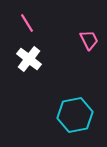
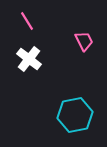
pink line: moved 2 px up
pink trapezoid: moved 5 px left, 1 px down
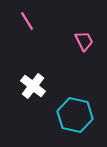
white cross: moved 4 px right, 27 px down
cyan hexagon: rotated 24 degrees clockwise
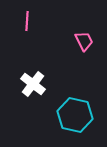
pink line: rotated 36 degrees clockwise
white cross: moved 2 px up
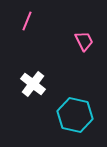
pink line: rotated 18 degrees clockwise
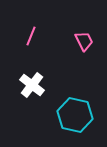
pink line: moved 4 px right, 15 px down
white cross: moved 1 px left, 1 px down
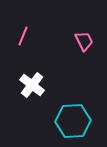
pink line: moved 8 px left
cyan hexagon: moved 2 px left, 6 px down; rotated 16 degrees counterclockwise
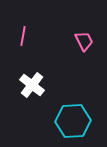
pink line: rotated 12 degrees counterclockwise
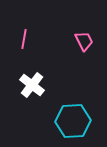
pink line: moved 1 px right, 3 px down
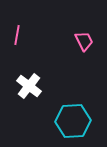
pink line: moved 7 px left, 4 px up
white cross: moved 3 px left, 1 px down
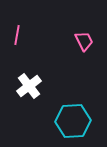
white cross: rotated 15 degrees clockwise
